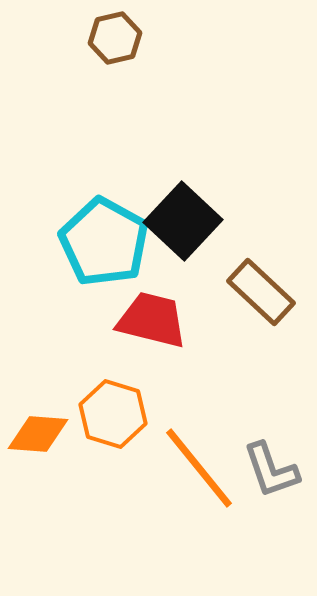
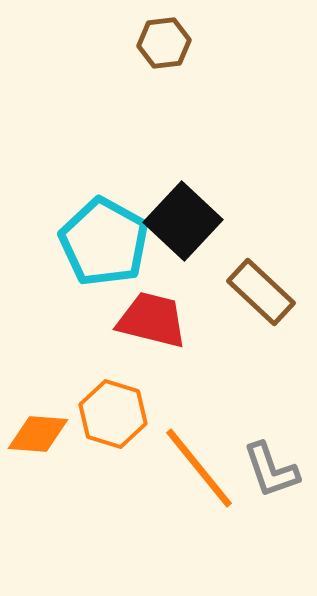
brown hexagon: moved 49 px right, 5 px down; rotated 6 degrees clockwise
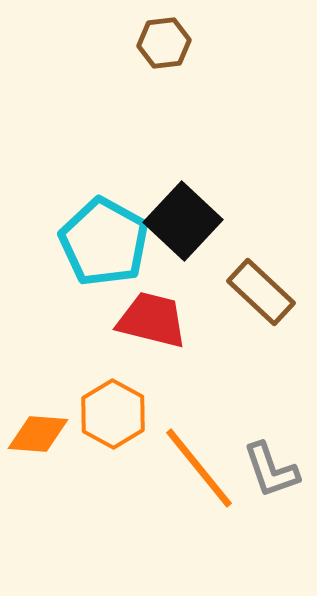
orange hexagon: rotated 12 degrees clockwise
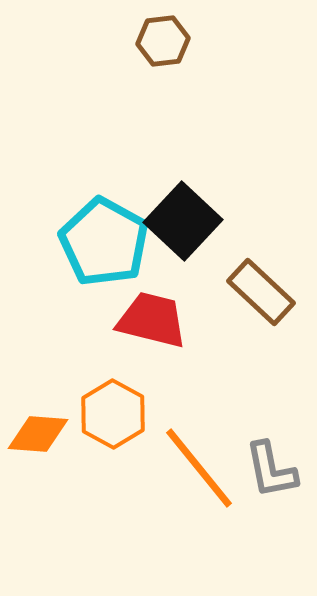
brown hexagon: moved 1 px left, 2 px up
gray L-shape: rotated 8 degrees clockwise
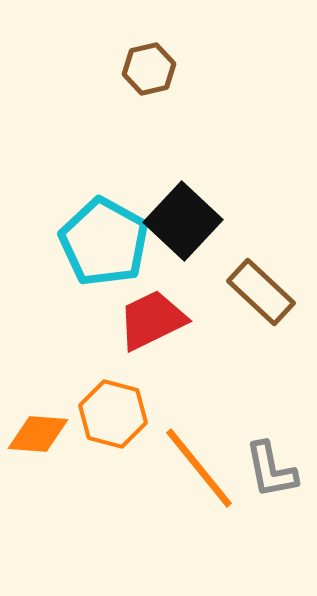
brown hexagon: moved 14 px left, 28 px down; rotated 6 degrees counterclockwise
red trapezoid: rotated 40 degrees counterclockwise
orange hexagon: rotated 14 degrees counterclockwise
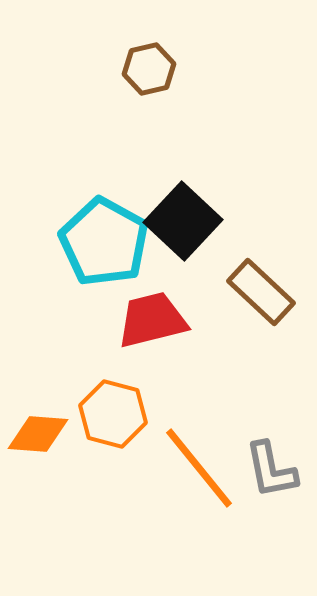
red trapezoid: rotated 12 degrees clockwise
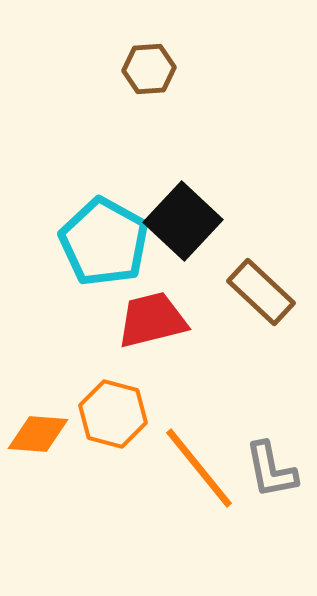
brown hexagon: rotated 9 degrees clockwise
